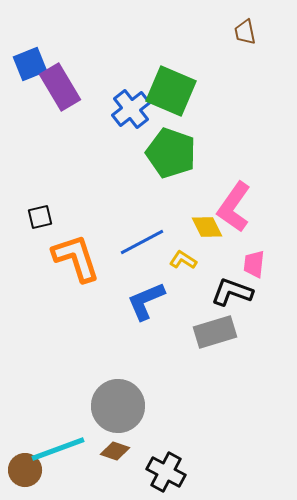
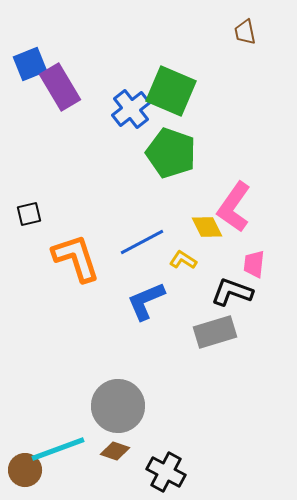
black square: moved 11 px left, 3 px up
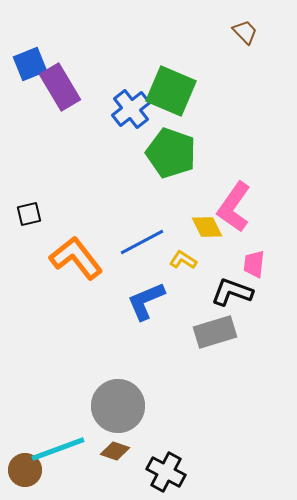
brown trapezoid: rotated 148 degrees clockwise
orange L-shape: rotated 20 degrees counterclockwise
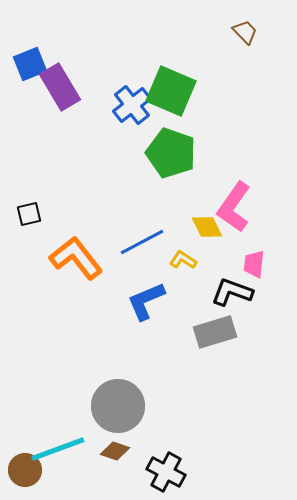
blue cross: moved 1 px right, 4 px up
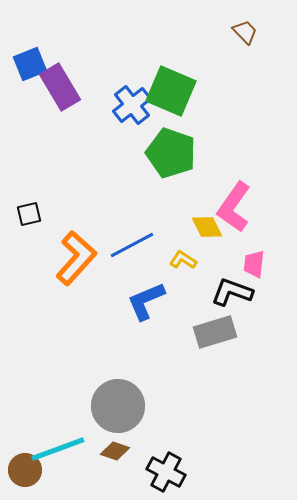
blue line: moved 10 px left, 3 px down
orange L-shape: rotated 80 degrees clockwise
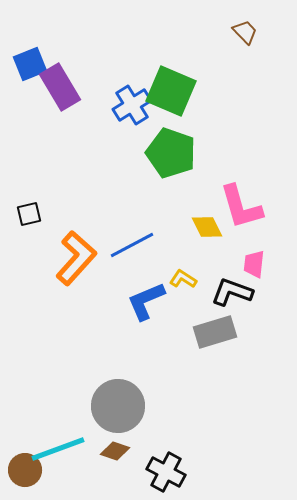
blue cross: rotated 6 degrees clockwise
pink L-shape: moved 7 px right; rotated 51 degrees counterclockwise
yellow L-shape: moved 19 px down
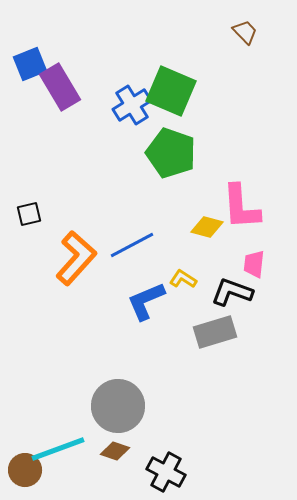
pink L-shape: rotated 12 degrees clockwise
yellow diamond: rotated 48 degrees counterclockwise
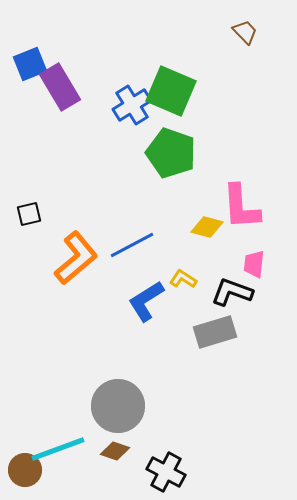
orange L-shape: rotated 8 degrees clockwise
blue L-shape: rotated 9 degrees counterclockwise
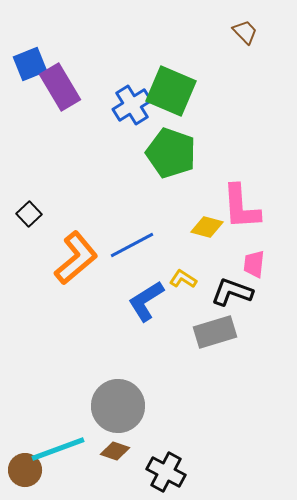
black square: rotated 30 degrees counterclockwise
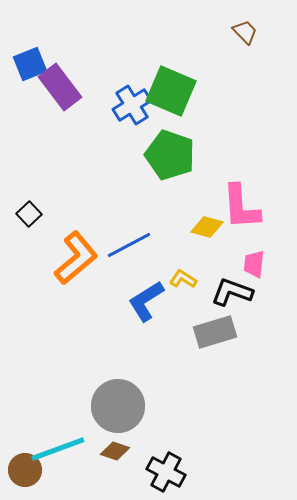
purple rectangle: rotated 6 degrees counterclockwise
green pentagon: moved 1 px left, 2 px down
blue line: moved 3 px left
